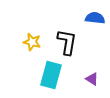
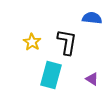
blue semicircle: moved 3 px left
yellow star: rotated 18 degrees clockwise
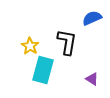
blue semicircle: rotated 30 degrees counterclockwise
yellow star: moved 2 px left, 4 px down
cyan rectangle: moved 8 px left, 5 px up
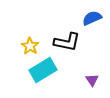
black L-shape: rotated 92 degrees clockwise
cyan rectangle: rotated 44 degrees clockwise
purple triangle: moved 1 px down; rotated 24 degrees clockwise
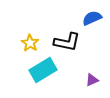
yellow star: moved 3 px up
purple triangle: rotated 40 degrees clockwise
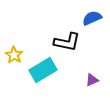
yellow star: moved 16 px left, 12 px down
